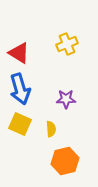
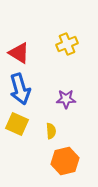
yellow square: moved 3 px left
yellow semicircle: moved 2 px down
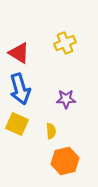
yellow cross: moved 2 px left, 1 px up
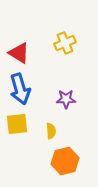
yellow square: rotated 30 degrees counterclockwise
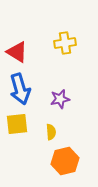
yellow cross: rotated 15 degrees clockwise
red triangle: moved 2 px left, 1 px up
purple star: moved 6 px left; rotated 12 degrees counterclockwise
yellow semicircle: moved 1 px down
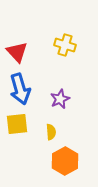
yellow cross: moved 2 px down; rotated 25 degrees clockwise
red triangle: rotated 15 degrees clockwise
purple star: rotated 12 degrees counterclockwise
orange hexagon: rotated 16 degrees counterclockwise
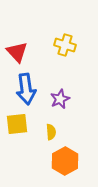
blue arrow: moved 6 px right; rotated 8 degrees clockwise
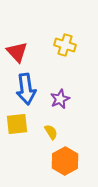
yellow semicircle: rotated 28 degrees counterclockwise
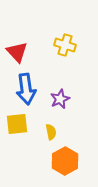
yellow semicircle: rotated 21 degrees clockwise
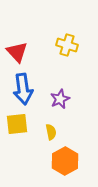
yellow cross: moved 2 px right
blue arrow: moved 3 px left
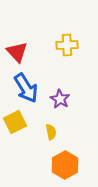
yellow cross: rotated 20 degrees counterclockwise
blue arrow: moved 3 px right, 1 px up; rotated 24 degrees counterclockwise
purple star: rotated 18 degrees counterclockwise
yellow square: moved 2 px left, 2 px up; rotated 20 degrees counterclockwise
orange hexagon: moved 4 px down
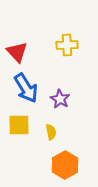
yellow square: moved 4 px right, 3 px down; rotated 25 degrees clockwise
